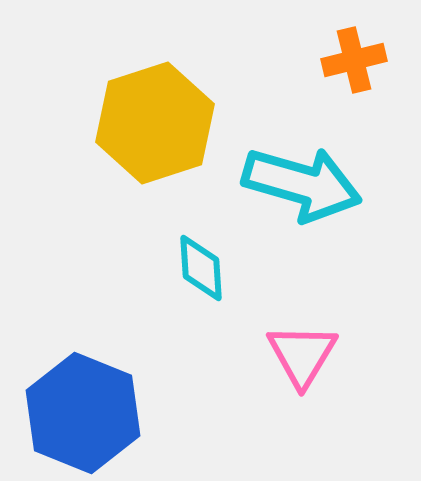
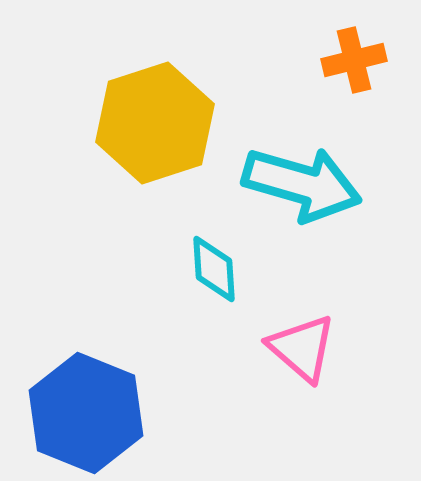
cyan diamond: moved 13 px right, 1 px down
pink triangle: moved 7 px up; rotated 20 degrees counterclockwise
blue hexagon: moved 3 px right
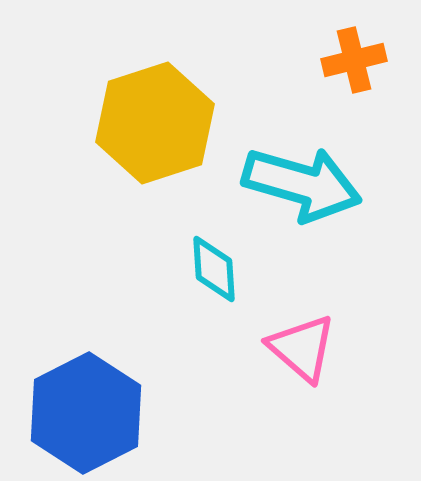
blue hexagon: rotated 11 degrees clockwise
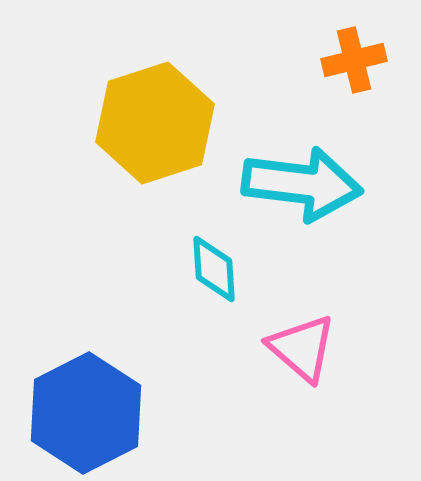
cyan arrow: rotated 9 degrees counterclockwise
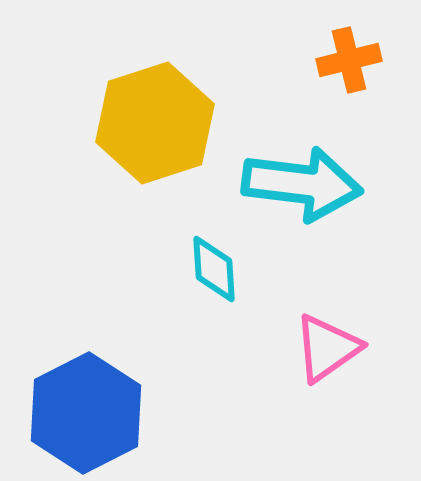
orange cross: moved 5 px left
pink triangle: moved 25 px right; rotated 44 degrees clockwise
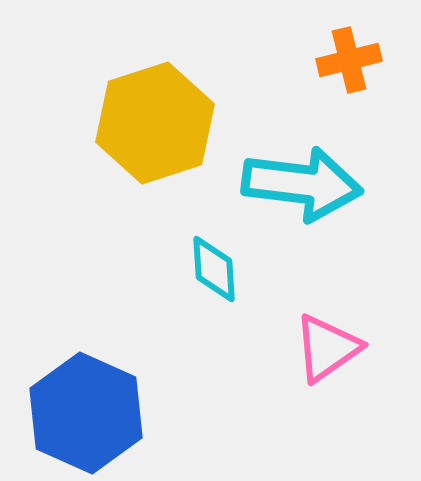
blue hexagon: rotated 9 degrees counterclockwise
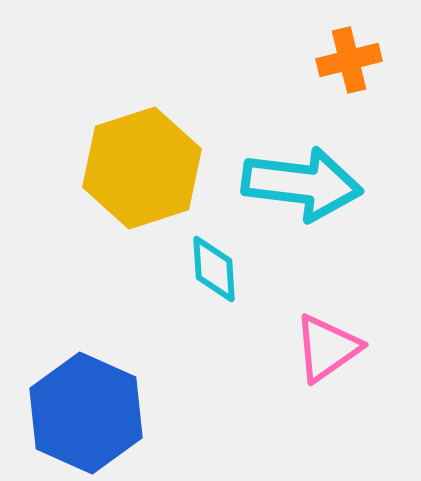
yellow hexagon: moved 13 px left, 45 px down
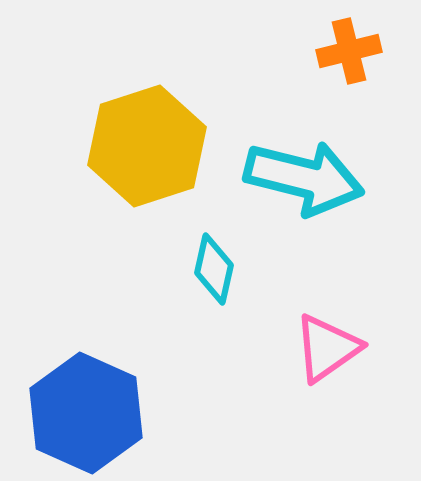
orange cross: moved 9 px up
yellow hexagon: moved 5 px right, 22 px up
cyan arrow: moved 2 px right, 6 px up; rotated 7 degrees clockwise
cyan diamond: rotated 16 degrees clockwise
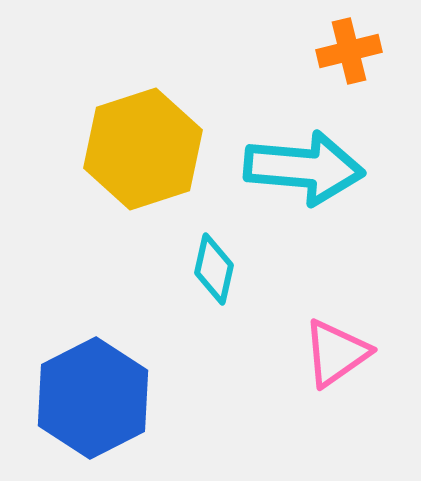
yellow hexagon: moved 4 px left, 3 px down
cyan arrow: moved 10 px up; rotated 9 degrees counterclockwise
pink triangle: moved 9 px right, 5 px down
blue hexagon: moved 7 px right, 15 px up; rotated 9 degrees clockwise
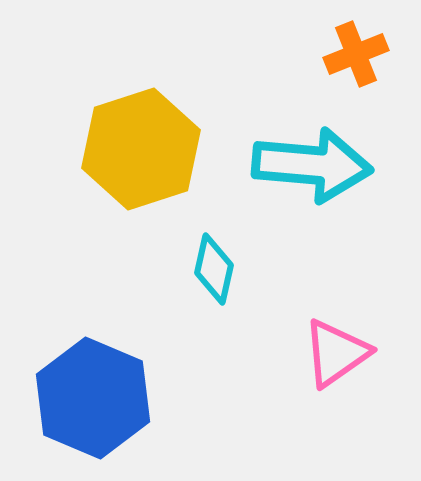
orange cross: moved 7 px right, 3 px down; rotated 8 degrees counterclockwise
yellow hexagon: moved 2 px left
cyan arrow: moved 8 px right, 3 px up
blue hexagon: rotated 10 degrees counterclockwise
